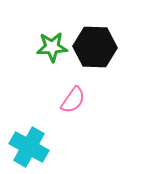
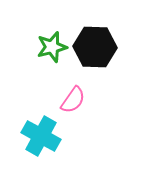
green star: rotated 12 degrees counterclockwise
cyan cross: moved 12 px right, 11 px up
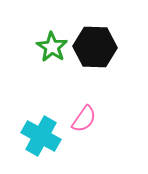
green star: rotated 24 degrees counterclockwise
pink semicircle: moved 11 px right, 19 px down
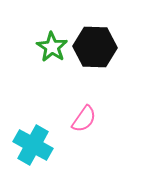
cyan cross: moved 8 px left, 9 px down
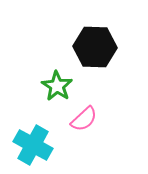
green star: moved 5 px right, 39 px down
pink semicircle: rotated 12 degrees clockwise
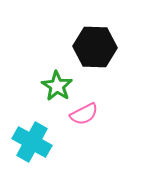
pink semicircle: moved 5 px up; rotated 16 degrees clockwise
cyan cross: moved 1 px left, 3 px up
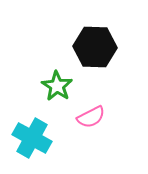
pink semicircle: moved 7 px right, 3 px down
cyan cross: moved 4 px up
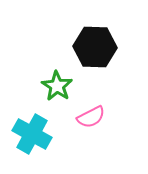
cyan cross: moved 4 px up
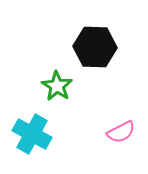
pink semicircle: moved 30 px right, 15 px down
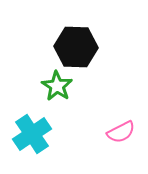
black hexagon: moved 19 px left
cyan cross: rotated 27 degrees clockwise
